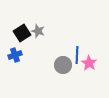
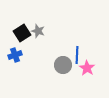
pink star: moved 2 px left, 5 px down
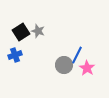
black square: moved 1 px left, 1 px up
blue line: rotated 24 degrees clockwise
gray circle: moved 1 px right
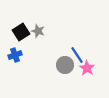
blue line: rotated 60 degrees counterclockwise
gray circle: moved 1 px right
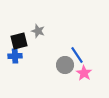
black square: moved 2 px left, 9 px down; rotated 18 degrees clockwise
blue cross: moved 1 px down; rotated 16 degrees clockwise
pink star: moved 3 px left, 5 px down
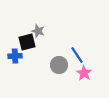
black square: moved 8 px right, 1 px down
gray circle: moved 6 px left
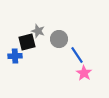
gray circle: moved 26 px up
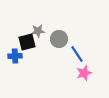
gray star: rotated 24 degrees counterclockwise
blue line: moved 1 px up
pink star: rotated 21 degrees clockwise
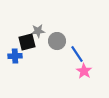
gray circle: moved 2 px left, 2 px down
pink star: moved 2 px up; rotated 21 degrees counterclockwise
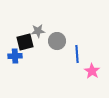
black square: moved 2 px left
blue line: rotated 30 degrees clockwise
pink star: moved 8 px right
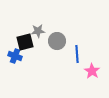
blue cross: rotated 24 degrees clockwise
